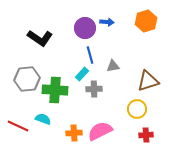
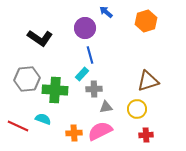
blue arrow: moved 1 px left, 10 px up; rotated 144 degrees counterclockwise
gray triangle: moved 7 px left, 41 px down
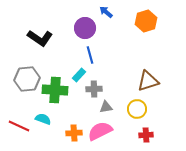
cyan rectangle: moved 3 px left, 1 px down
red line: moved 1 px right
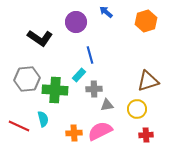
purple circle: moved 9 px left, 6 px up
gray triangle: moved 1 px right, 2 px up
cyan semicircle: rotated 56 degrees clockwise
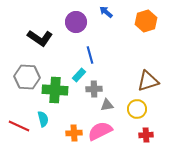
gray hexagon: moved 2 px up; rotated 10 degrees clockwise
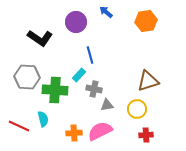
orange hexagon: rotated 10 degrees clockwise
gray cross: rotated 14 degrees clockwise
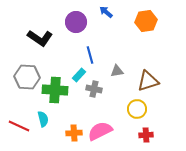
gray triangle: moved 10 px right, 34 px up
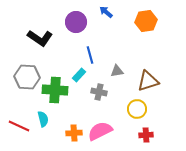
gray cross: moved 5 px right, 3 px down
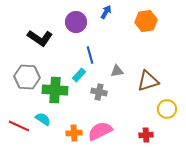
blue arrow: rotated 80 degrees clockwise
yellow circle: moved 30 px right
cyan semicircle: rotated 42 degrees counterclockwise
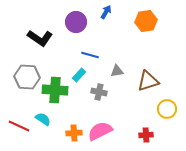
blue line: rotated 60 degrees counterclockwise
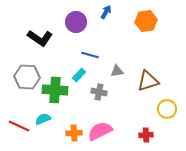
cyan semicircle: rotated 56 degrees counterclockwise
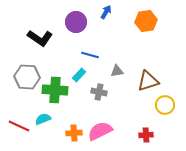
yellow circle: moved 2 px left, 4 px up
